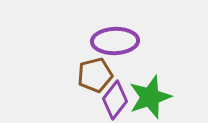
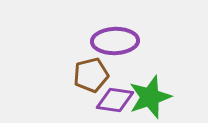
brown pentagon: moved 4 px left
purple diamond: rotated 60 degrees clockwise
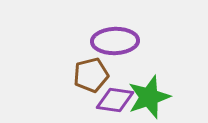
green star: moved 1 px left
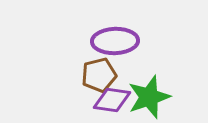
brown pentagon: moved 8 px right
purple diamond: moved 3 px left
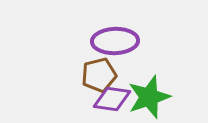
purple diamond: moved 1 px up
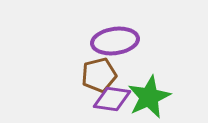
purple ellipse: rotated 6 degrees counterclockwise
green star: rotated 6 degrees counterclockwise
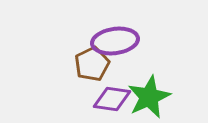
brown pentagon: moved 7 px left, 11 px up; rotated 12 degrees counterclockwise
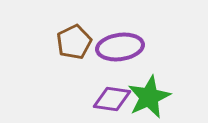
purple ellipse: moved 5 px right, 6 px down
brown pentagon: moved 18 px left, 22 px up
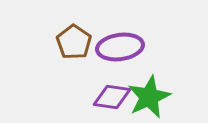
brown pentagon: rotated 12 degrees counterclockwise
purple diamond: moved 2 px up
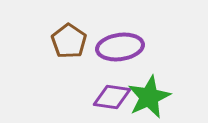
brown pentagon: moved 5 px left, 1 px up
